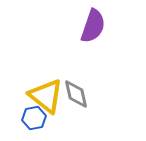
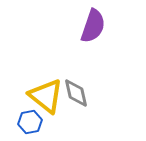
gray diamond: moved 1 px up
blue hexagon: moved 4 px left, 4 px down
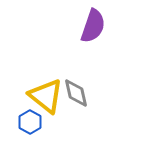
blue hexagon: rotated 20 degrees counterclockwise
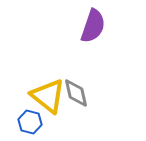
yellow triangle: moved 2 px right
blue hexagon: rotated 15 degrees counterclockwise
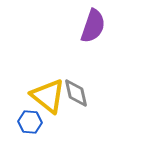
blue hexagon: rotated 10 degrees counterclockwise
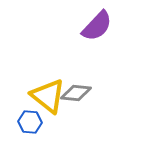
purple semicircle: moved 4 px right; rotated 24 degrees clockwise
gray diamond: rotated 72 degrees counterclockwise
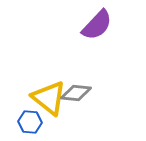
purple semicircle: moved 1 px up
yellow triangle: moved 1 px right, 2 px down
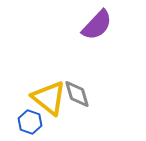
gray diamond: moved 1 px right, 1 px down; rotated 68 degrees clockwise
blue hexagon: rotated 15 degrees clockwise
